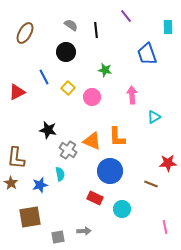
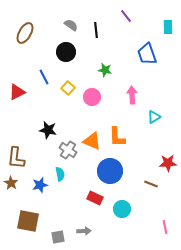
brown square: moved 2 px left, 4 px down; rotated 20 degrees clockwise
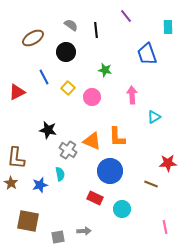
brown ellipse: moved 8 px right, 5 px down; rotated 30 degrees clockwise
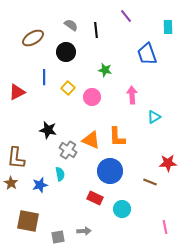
blue line: rotated 28 degrees clockwise
orange triangle: moved 1 px left, 1 px up
brown line: moved 1 px left, 2 px up
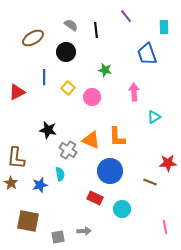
cyan rectangle: moved 4 px left
pink arrow: moved 2 px right, 3 px up
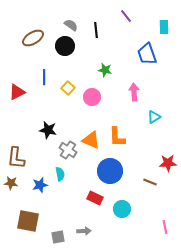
black circle: moved 1 px left, 6 px up
brown star: rotated 24 degrees counterclockwise
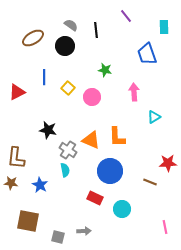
cyan semicircle: moved 5 px right, 4 px up
blue star: rotated 28 degrees counterclockwise
gray square: rotated 24 degrees clockwise
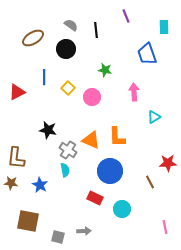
purple line: rotated 16 degrees clockwise
black circle: moved 1 px right, 3 px down
brown line: rotated 40 degrees clockwise
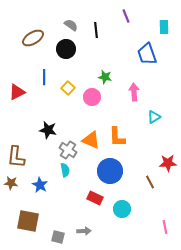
green star: moved 7 px down
brown L-shape: moved 1 px up
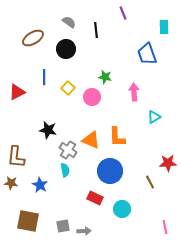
purple line: moved 3 px left, 3 px up
gray semicircle: moved 2 px left, 3 px up
gray square: moved 5 px right, 11 px up; rotated 24 degrees counterclockwise
